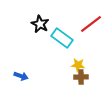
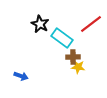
yellow star: moved 2 px down
brown cross: moved 8 px left, 20 px up
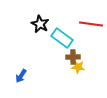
red line: rotated 45 degrees clockwise
blue arrow: rotated 104 degrees clockwise
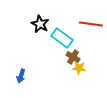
brown cross: rotated 32 degrees clockwise
yellow star: moved 1 px right, 1 px down
blue arrow: rotated 16 degrees counterclockwise
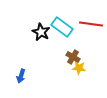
black star: moved 1 px right, 8 px down
cyan rectangle: moved 11 px up
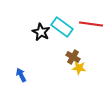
blue arrow: moved 1 px up; rotated 136 degrees clockwise
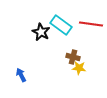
cyan rectangle: moved 1 px left, 2 px up
brown cross: rotated 16 degrees counterclockwise
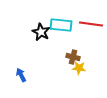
cyan rectangle: rotated 30 degrees counterclockwise
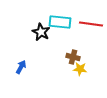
cyan rectangle: moved 1 px left, 3 px up
yellow star: moved 1 px right, 1 px down
blue arrow: moved 8 px up; rotated 56 degrees clockwise
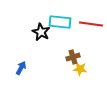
brown cross: rotated 32 degrees counterclockwise
blue arrow: moved 1 px down
